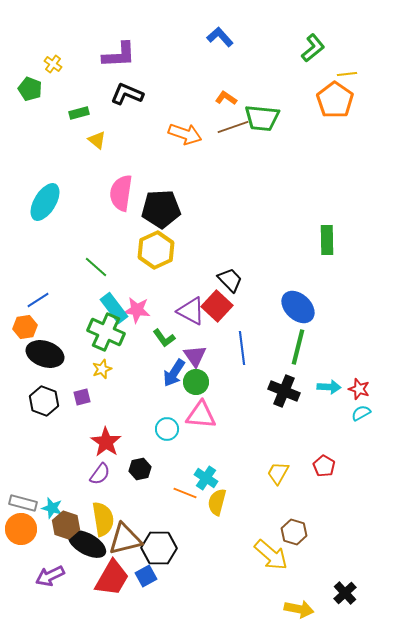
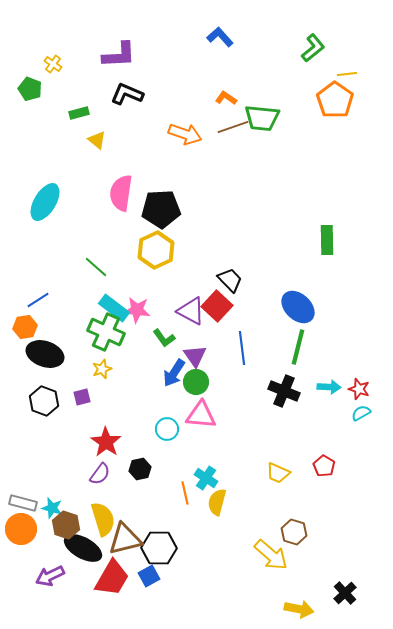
cyan rectangle at (114, 308): rotated 16 degrees counterclockwise
yellow trapezoid at (278, 473): rotated 95 degrees counterclockwise
orange line at (185, 493): rotated 55 degrees clockwise
yellow semicircle at (103, 519): rotated 8 degrees counterclockwise
black ellipse at (87, 544): moved 4 px left, 4 px down
blue square at (146, 576): moved 3 px right
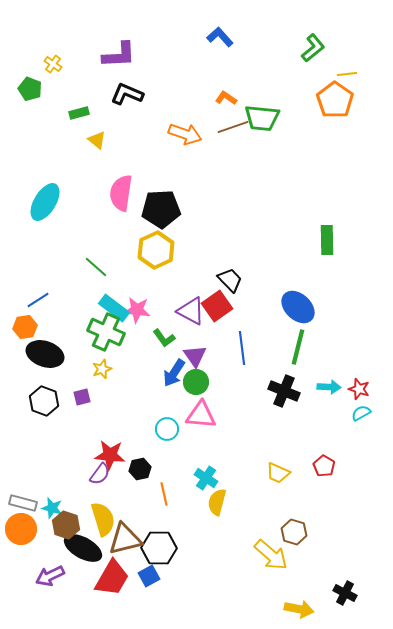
red square at (217, 306): rotated 12 degrees clockwise
red star at (106, 442): moved 4 px right, 13 px down; rotated 28 degrees counterclockwise
orange line at (185, 493): moved 21 px left, 1 px down
black cross at (345, 593): rotated 20 degrees counterclockwise
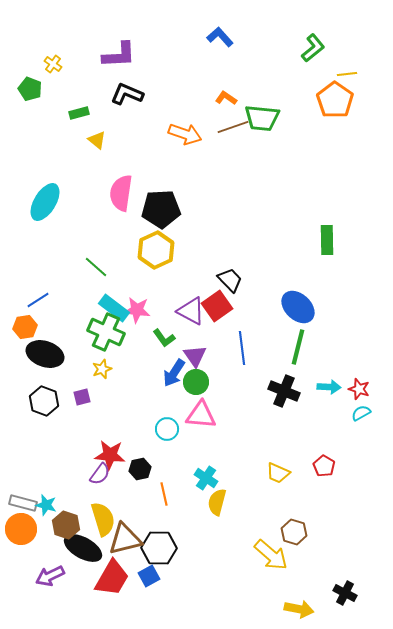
cyan star at (52, 508): moved 6 px left, 3 px up
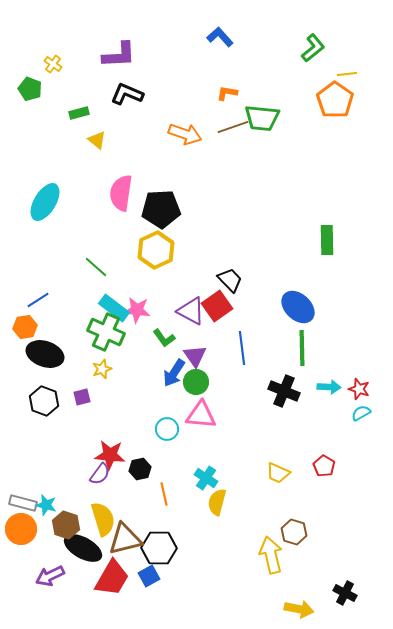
orange L-shape at (226, 98): moved 1 px right, 5 px up; rotated 25 degrees counterclockwise
green line at (298, 347): moved 4 px right, 1 px down; rotated 15 degrees counterclockwise
yellow arrow at (271, 555): rotated 144 degrees counterclockwise
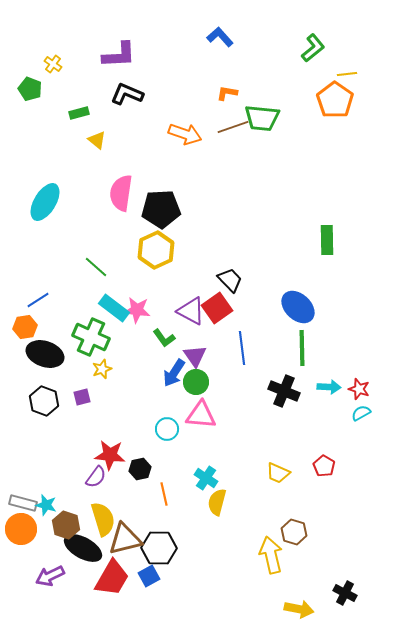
red square at (217, 306): moved 2 px down
green cross at (106, 332): moved 15 px left, 5 px down
purple semicircle at (100, 474): moved 4 px left, 3 px down
